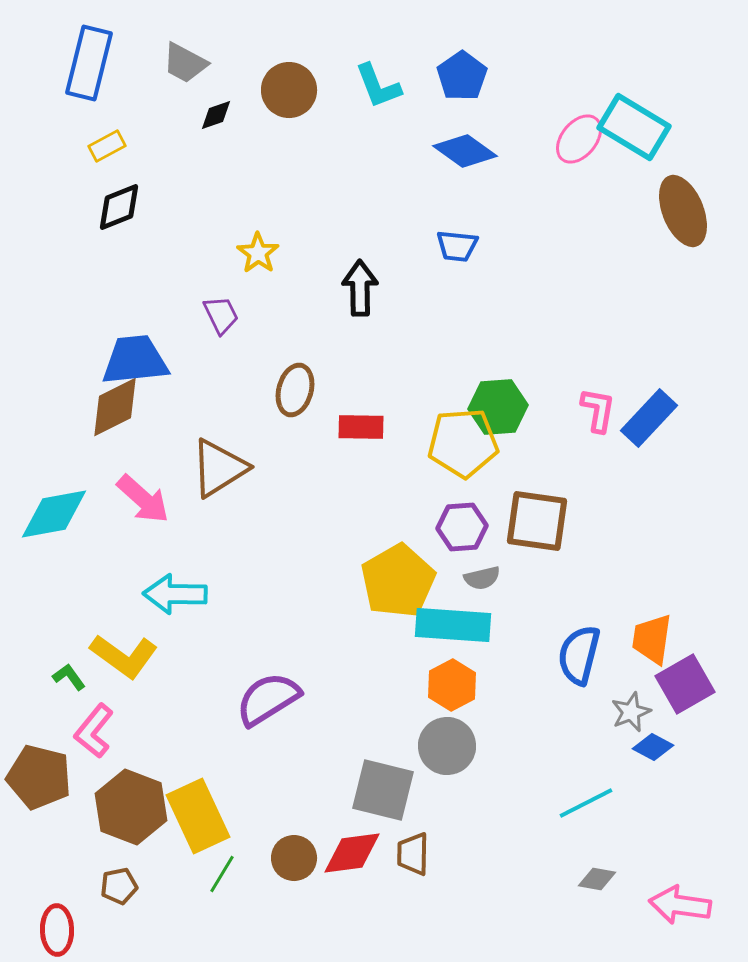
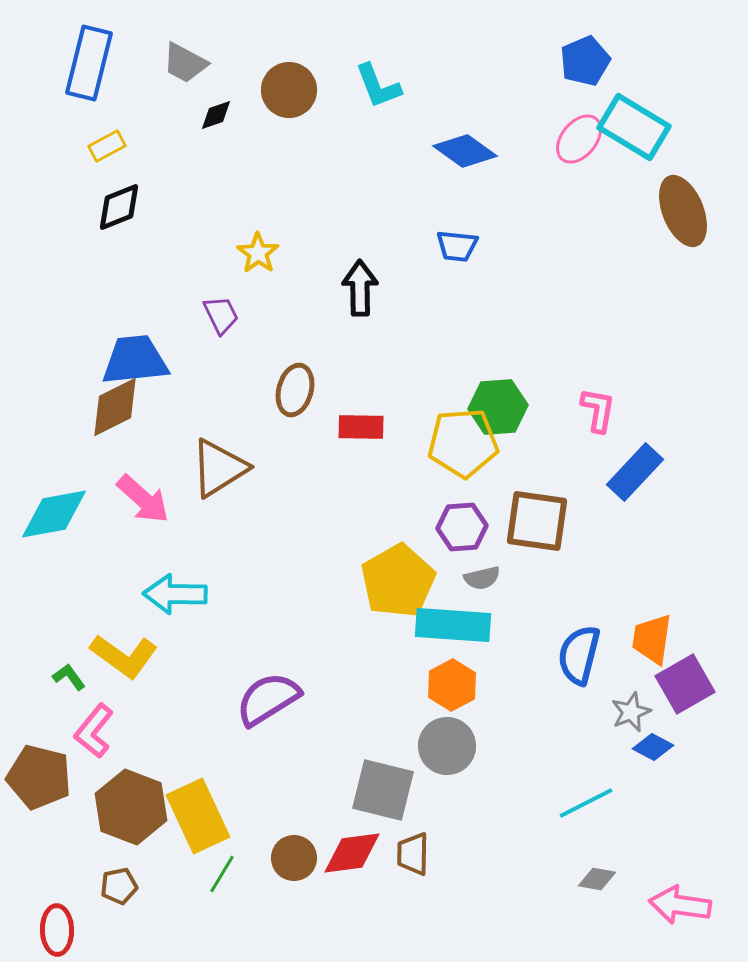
blue pentagon at (462, 76): moved 123 px right, 15 px up; rotated 12 degrees clockwise
blue rectangle at (649, 418): moved 14 px left, 54 px down
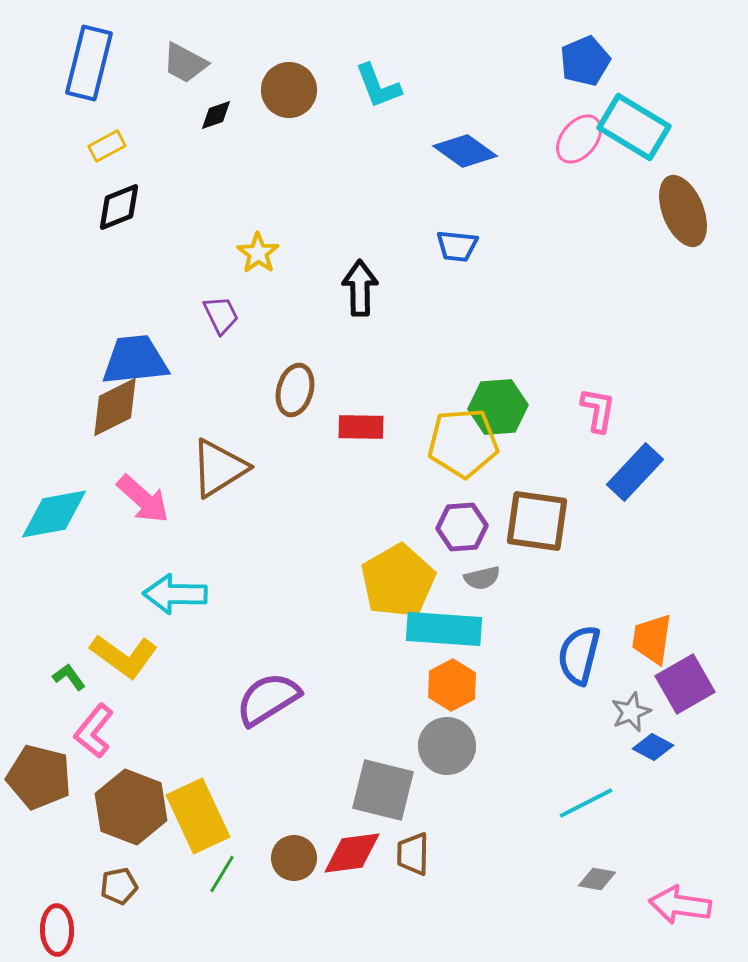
cyan rectangle at (453, 625): moved 9 px left, 4 px down
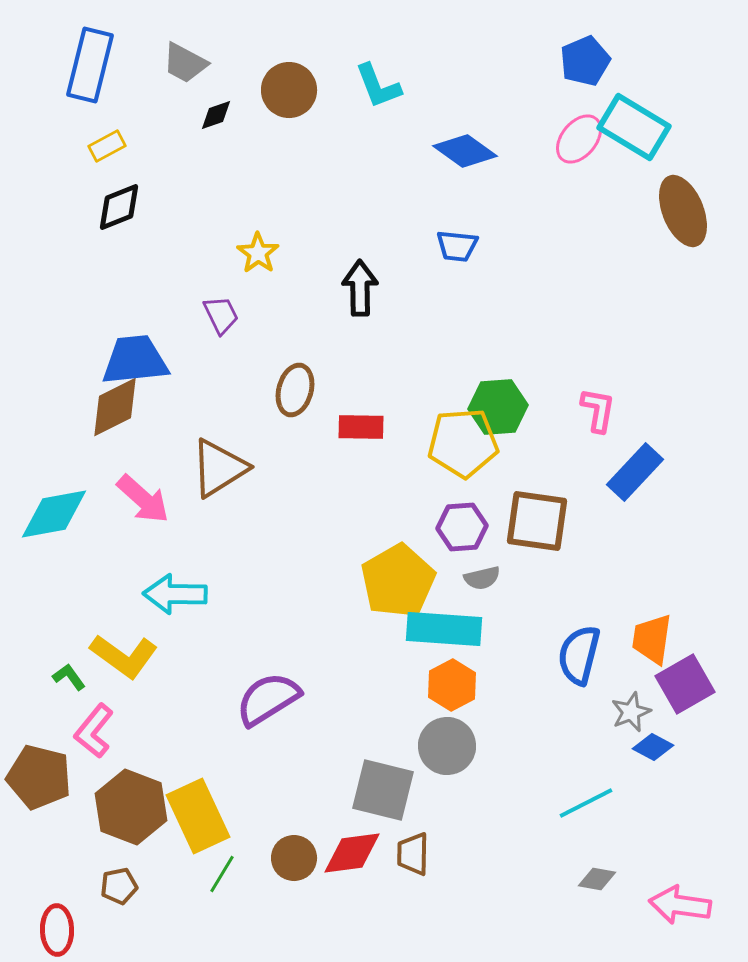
blue rectangle at (89, 63): moved 1 px right, 2 px down
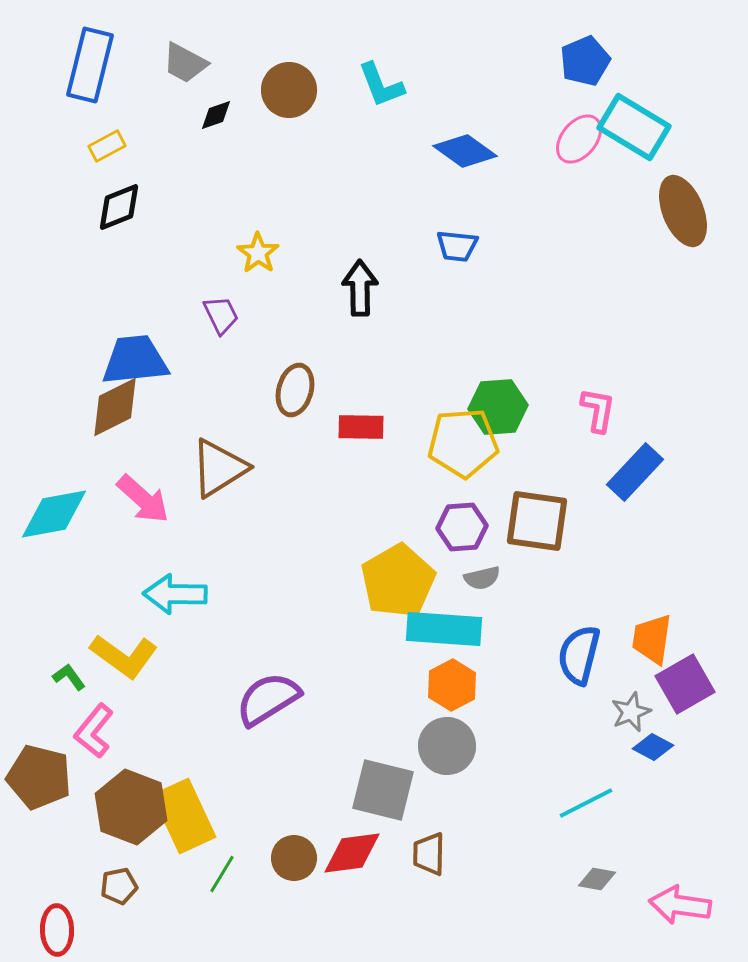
cyan L-shape at (378, 86): moved 3 px right, 1 px up
yellow rectangle at (198, 816): moved 14 px left
brown trapezoid at (413, 854): moved 16 px right
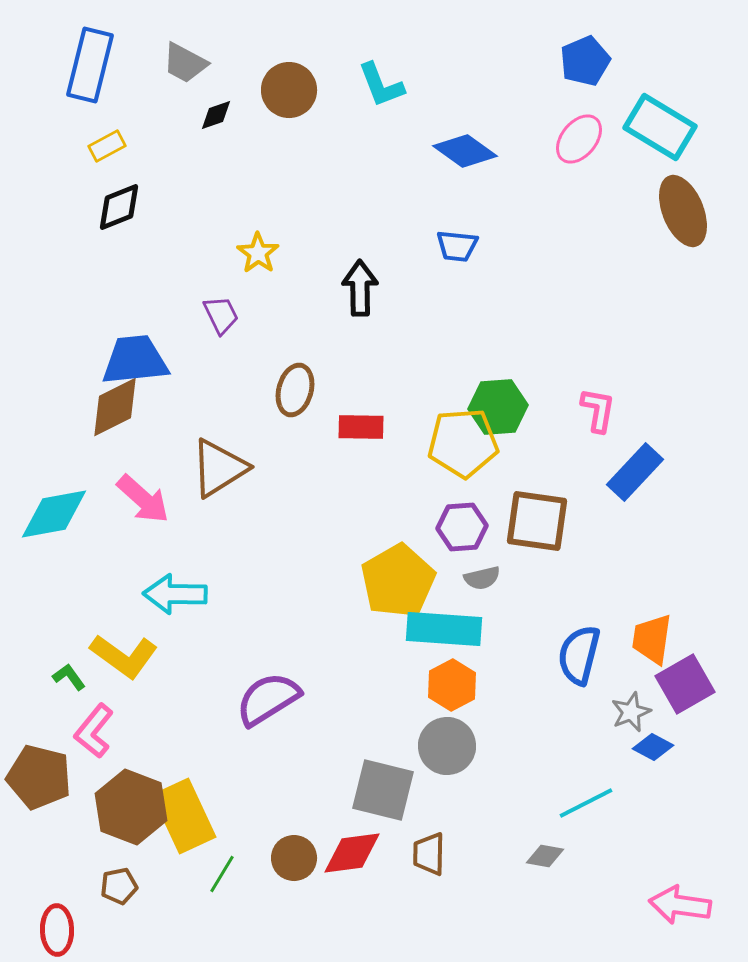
cyan rectangle at (634, 127): moved 26 px right
gray diamond at (597, 879): moved 52 px left, 23 px up
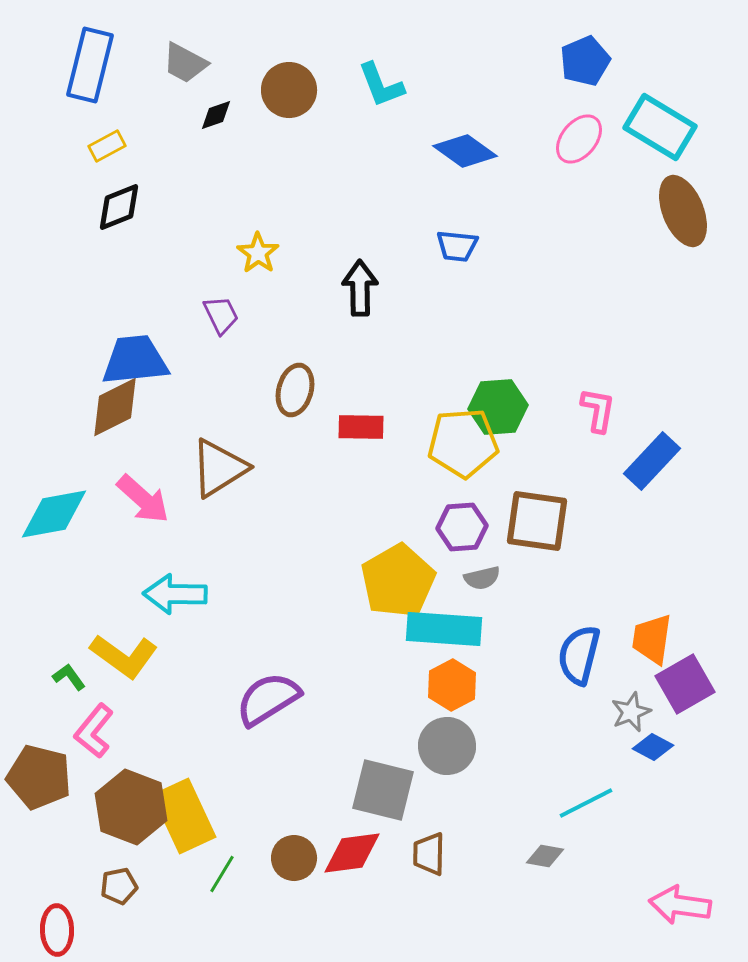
blue rectangle at (635, 472): moved 17 px right, 11 px up
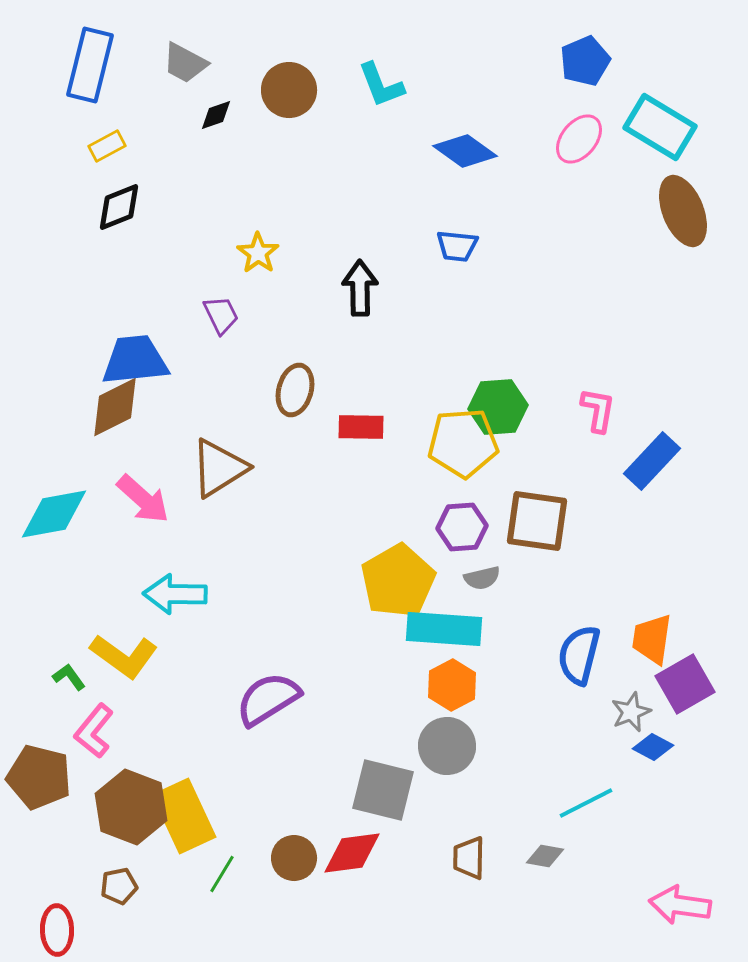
brown trapezoid at (429, 854): moved 40 px right, 4 px down
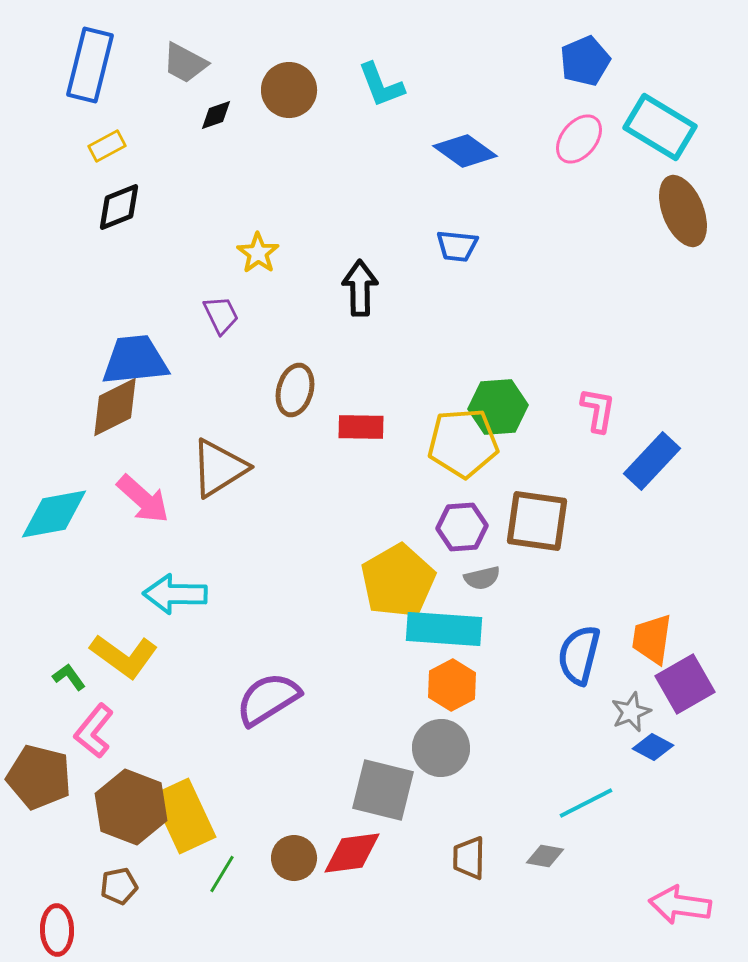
gray circle at (447, 746): moved 6 px left, 2 px down
